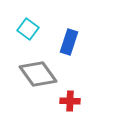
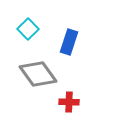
cyan square: rotated 10 degrees clockwise
red cross: moved 1 px left, 1 px down
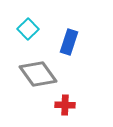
red cross: moved 4 px left, 3 px down
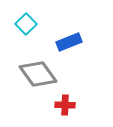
cyan square: moved 2 px left, 5 px up
blue rectangle: rotated 50 degrees clockwise
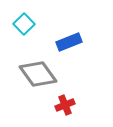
cyan square: moved 2 px left
red cross: rotated 24 degrees counterclockwise
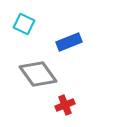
cyan square: rotated 20 degrees counterclockwise
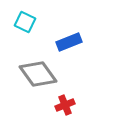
cyan square: moved 1 px right, 2 px up
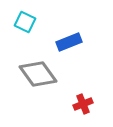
red cross: moved 18 px right, 1 px up
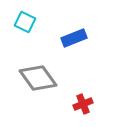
blue rectangle: moved 5 px right, 4 px up
gray diamond: moved 4 px down
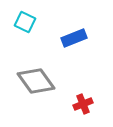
gray diamond: moved 2 px left, 3 px down
